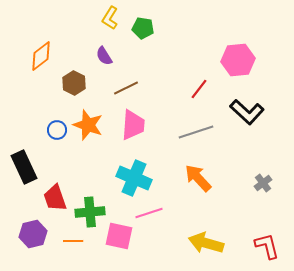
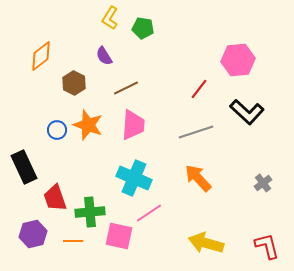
pink line: rotated 16 degrees counterclockwise
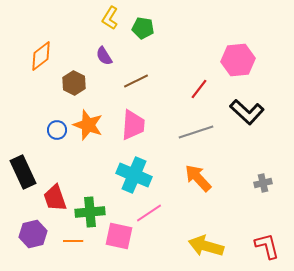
brown line: moved 10 px right, 7 px up
black rectangle: moved 1 px left, 5 px down
cyan cross: moved 3 px up
gray cross: rotated 24 degrees clockwise
yellow arrow: moved 3 px down
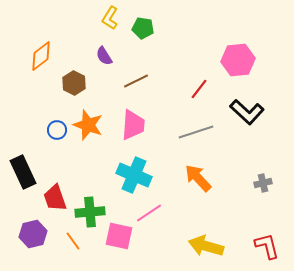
orange line: rotated 54 degrees clockwise
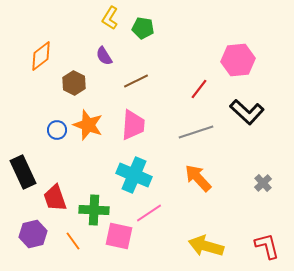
gray cross: rotated 30 degrees counterclockwise
green cross: moved 4 px right, 2 px up; rotated 8 degrees clockwise
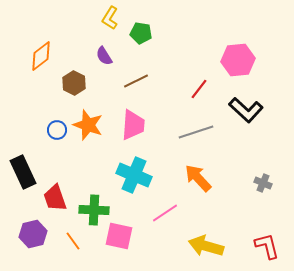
green pentagon: moved 2 px left, 5 px down
black L-shape: moved 1 px left, 2 px up
gray cross: rotated 24 degrees counterclockwise
pink line: moved 16 px right
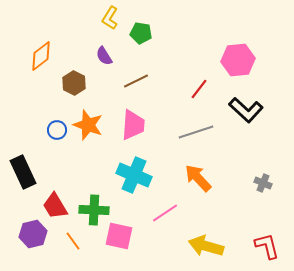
red trapezoid: moved 8 px down; rotated 12 degrees counterclockwise
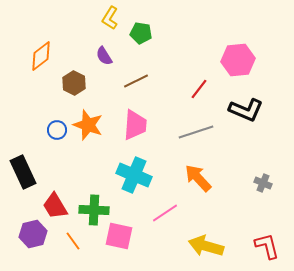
black L-shape: rotated 20 degrees counterclockwise
pink trapezoid: moved 2 px right
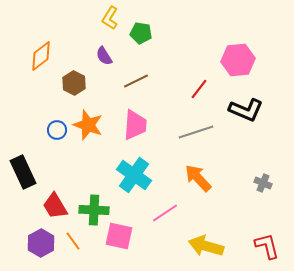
cyan cross: rotated 12 degrees clockwise
purple hexagon: moved 8 px right, 9 px down; rotated 16 degrees counterclockwise
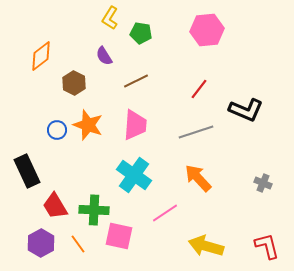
pink hexagon: moved 31 px left, 30 px up
black rectangle: moved 4 px right, 1 px up
orange line: moved 5 px right, 3 px down
